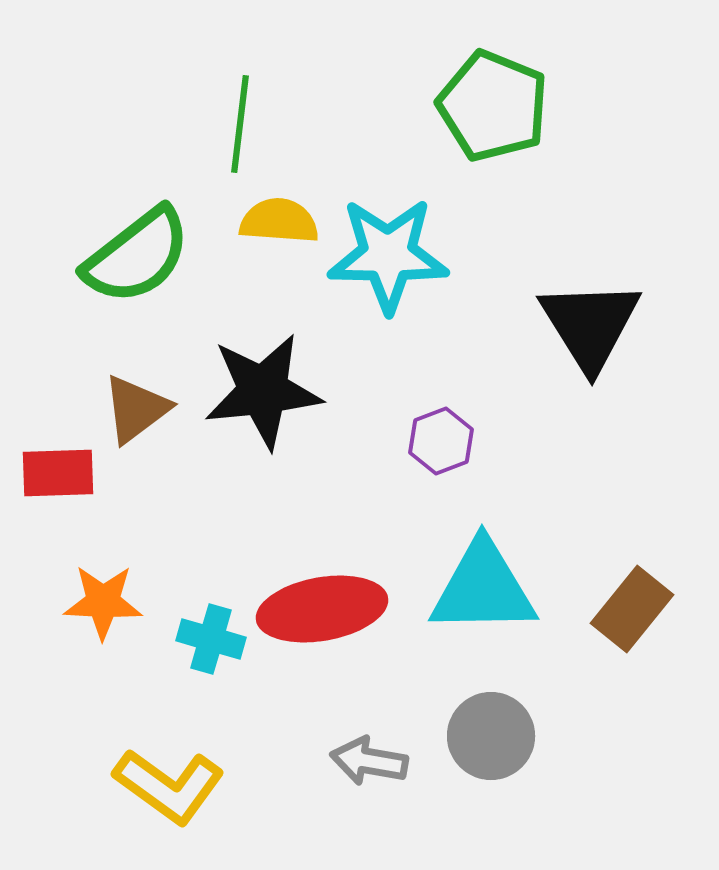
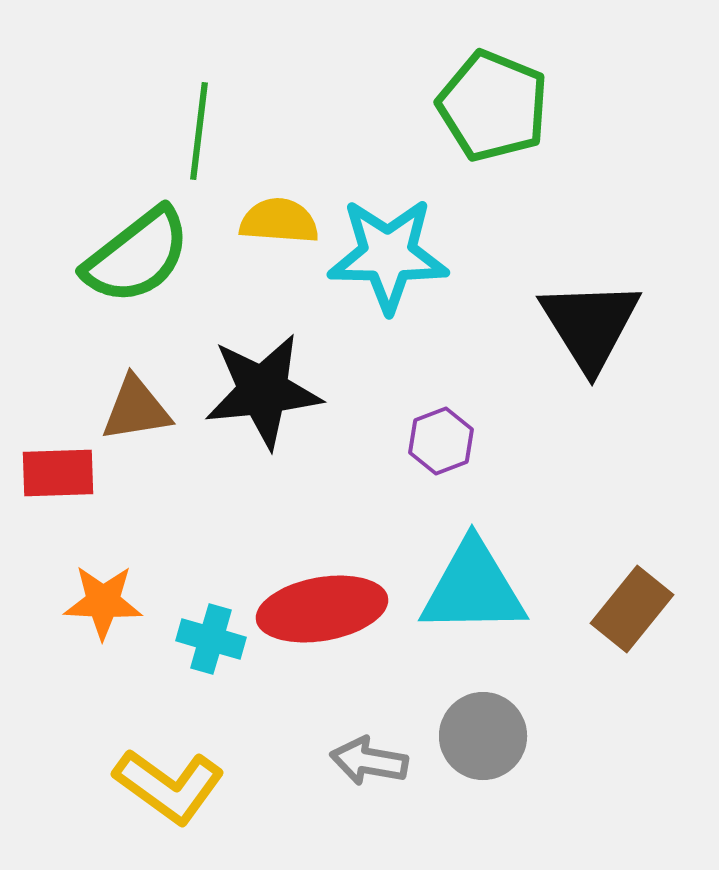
green line: moved 41 px left, 7 px down
brown triangle: rotated 28 degrees clockwise
cyan triangle: moved 10 px left
gray circle: moved 8 px left
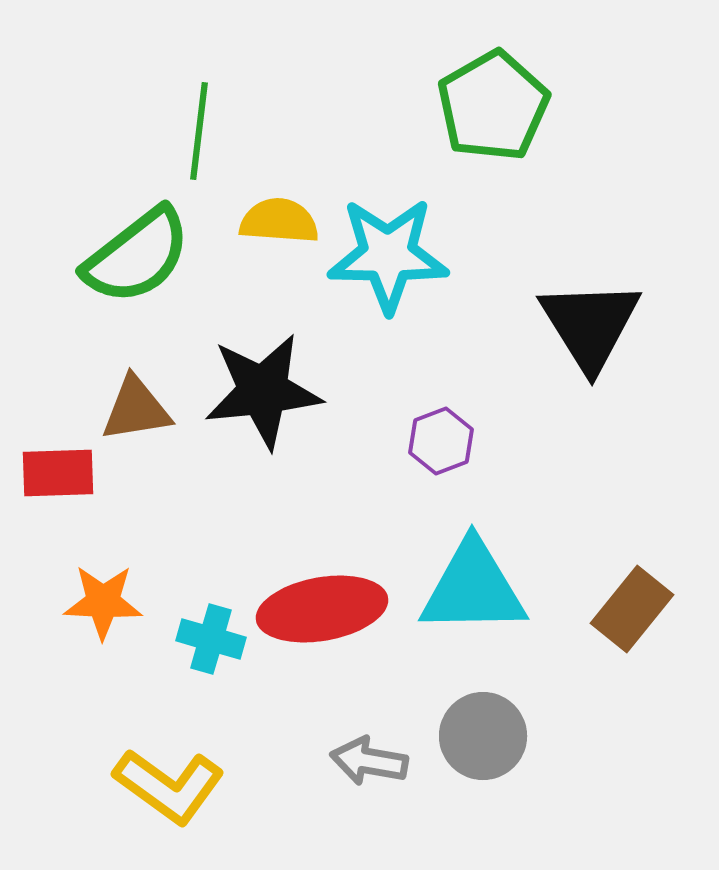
green pentagon: rotated 20 degrees clockwise
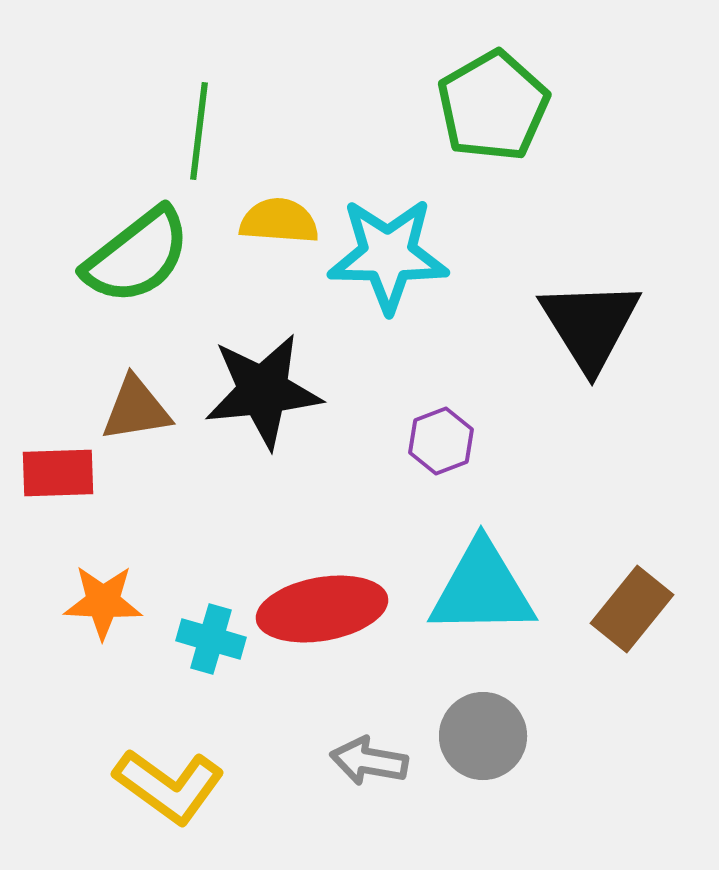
cyan triangle: moved 9 px right, 1 px down
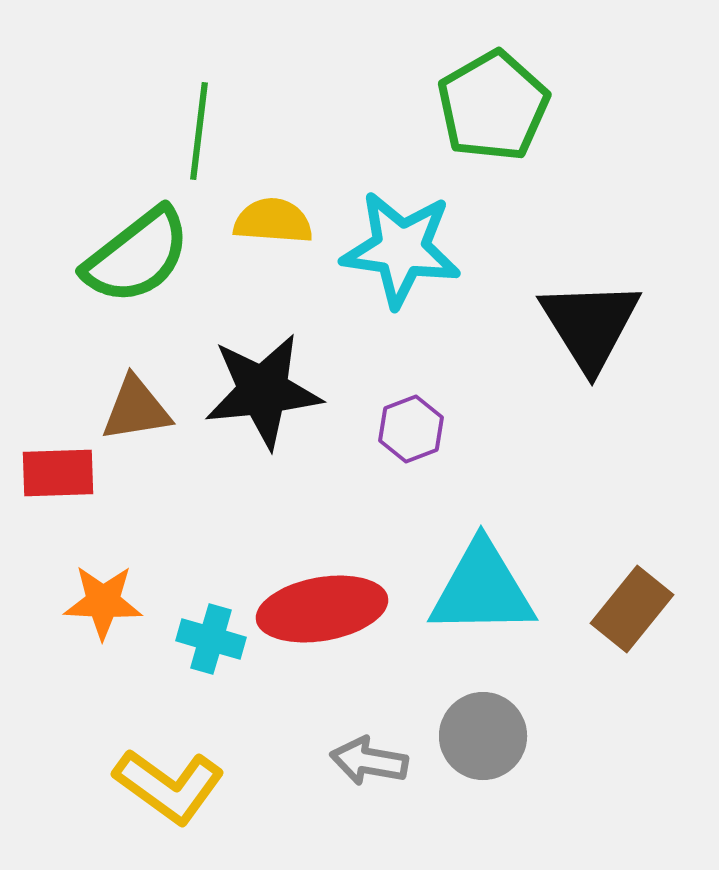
yellow semicircle: moved 6 px left
cyan star: moved 13 px right, 6 px up; rotated 7 degrees clockwise
purple hexagon: moved 30 px left, 12 px up
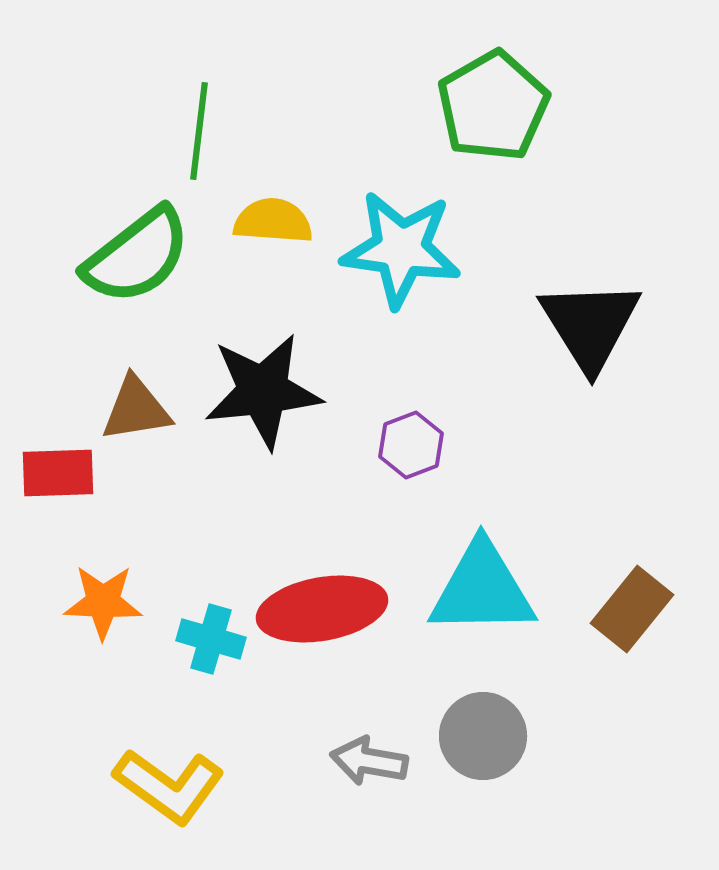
purple hexagon: moved 16 px down
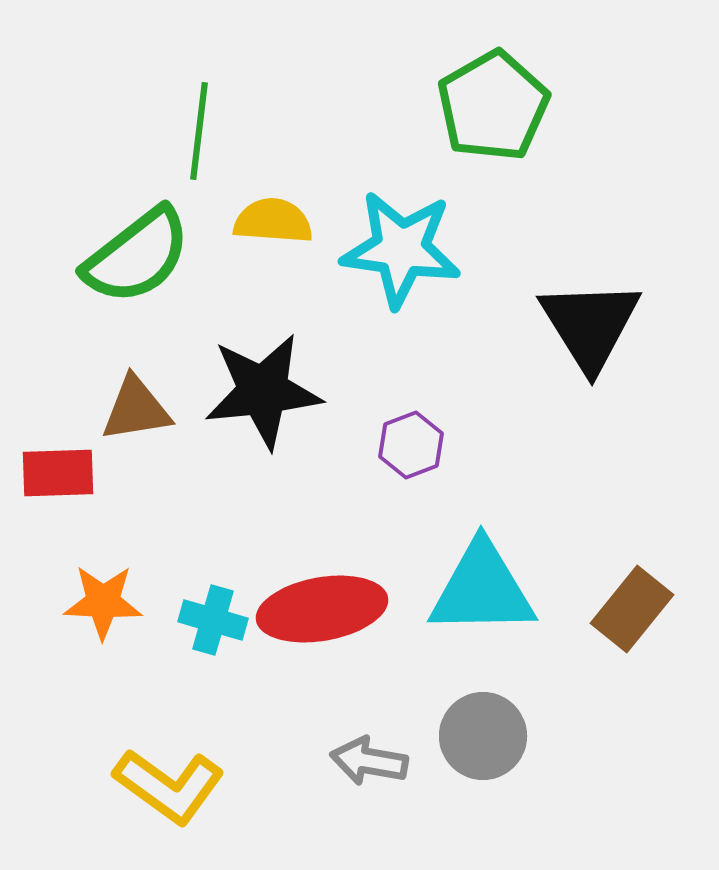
cyan cross: moved 2 px right, 19 px up
